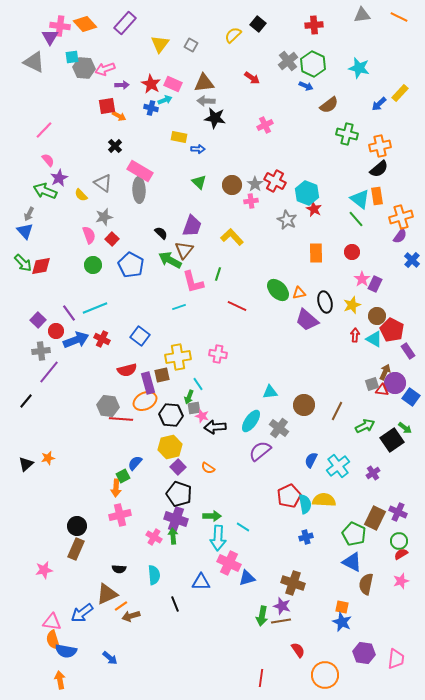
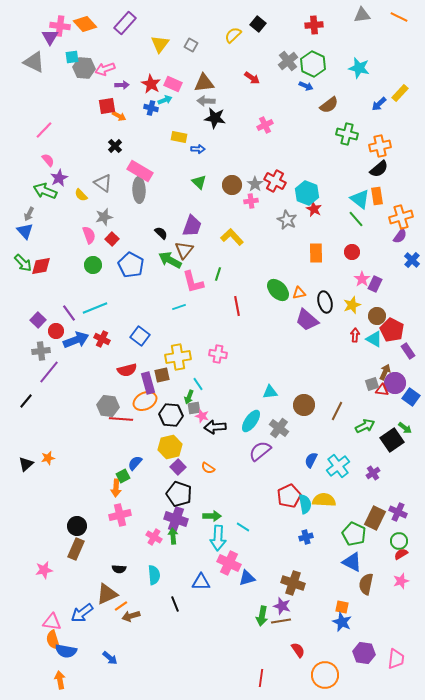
red line at (237, 306): rotated 54 degrees clockwise
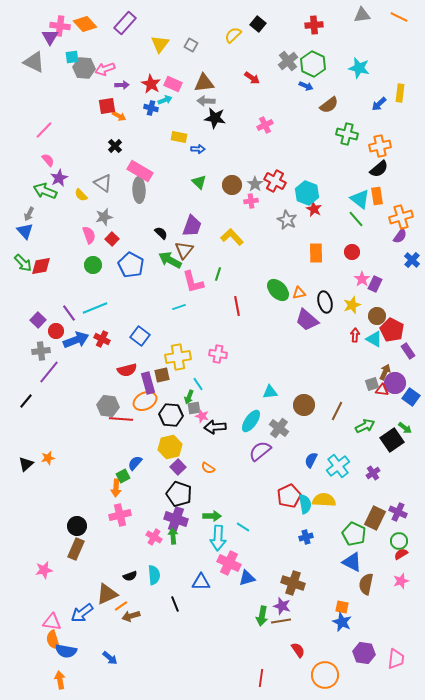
yellow rectangle at (400, 93): rotated 36 degrees counterclockwise
black semicircle at (119, 569): moved 11 px right, 7 px down; rotated 24 degrees counterclockwise
